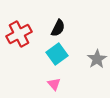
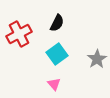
black semicircle: moved 1 px left, 5 px up
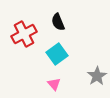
black semicircle: moved 1 px right, 1 px up; rotated 132 degrees clockwise
red cross: moved 5 px right
gray star: moved 17 px down
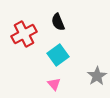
cyan square: moved 1 px right, 1 px down
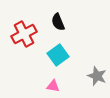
gray star: rotated 18 degrees counterclockwise
pink triangle: moved 1 px left, 2 px down; rotated 40 degrees counterclockwise
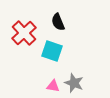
red cross: moved 1 px up; rotated 15 degrees counterclockwise
cyan square: moved 6 px left, 4 px up; rotated 35 degrees counterclockwise
gray star: moved 23 px left, 7 px down
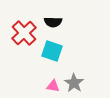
black semicircle: moved 5 px left; rotated 66 degrees counterclockwise
gray star: rotated 12 degrees clockwise
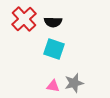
red cross: moved 14 px up
cyan square: moved 2 px right, 2 px up
gray star: rotated 24 degrees clockwise
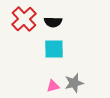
cyan square: rotated 20 degrees counterclockwise
pink triangle: rotated 24 degrees counterclockwise
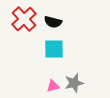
black semicircle: rotated 12 degrees clockwise
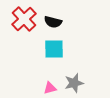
pink triangle: moved 3 px left, 2 px down
